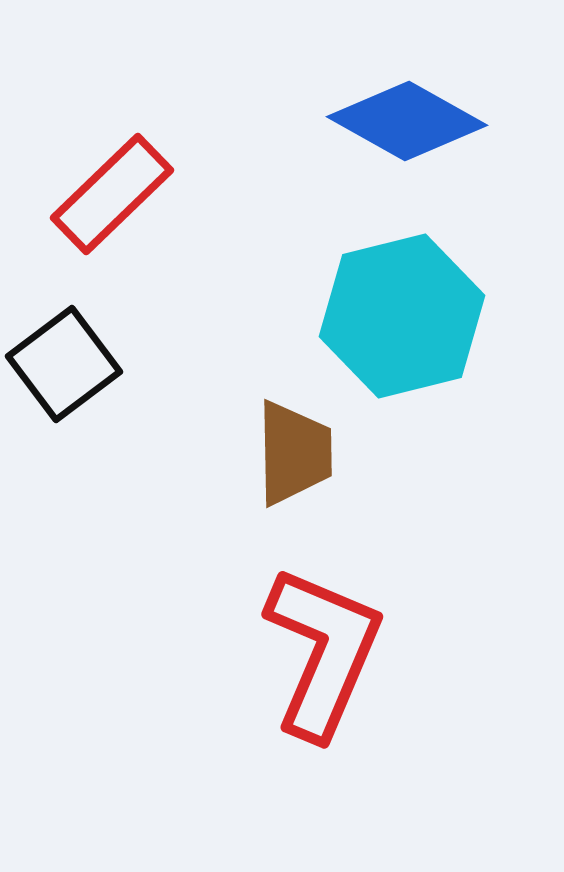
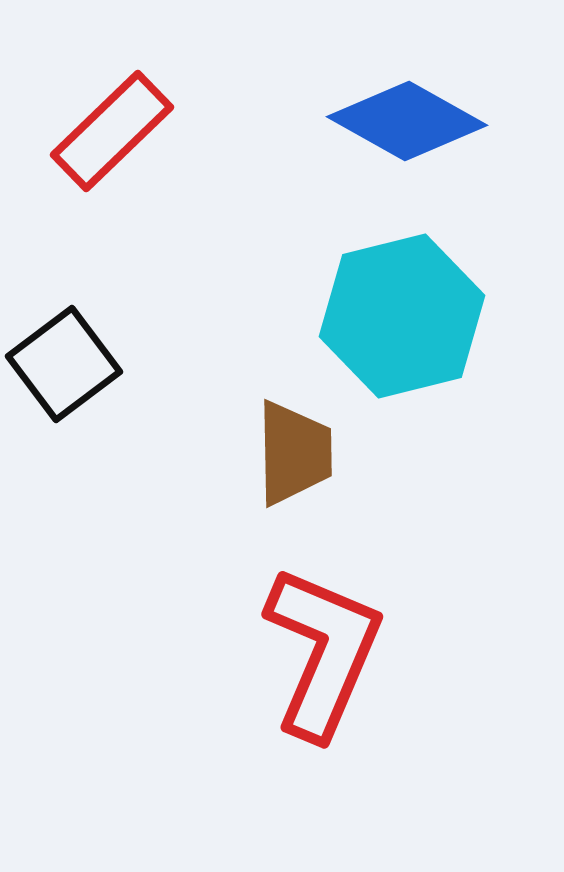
red rectangle: moved 63 px up
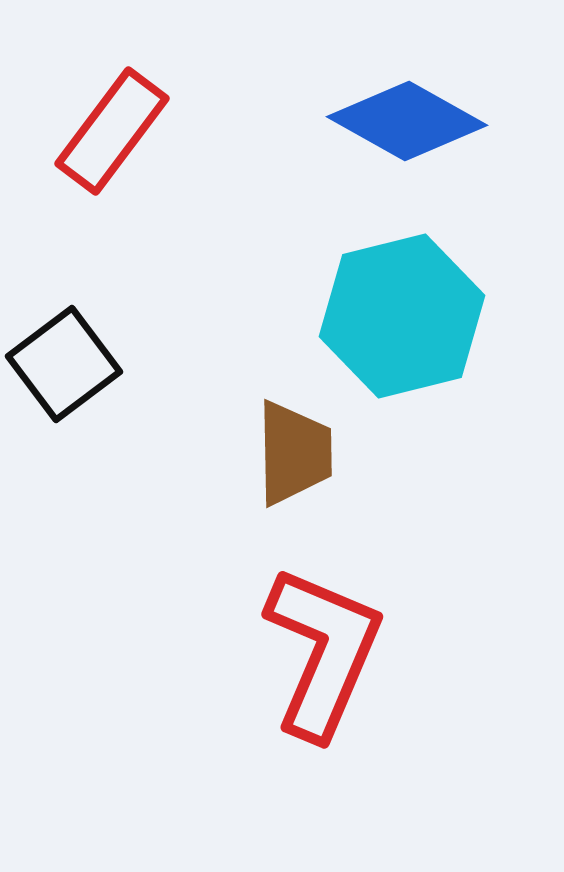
red rectangle: rotated 9 degrees counterclockwise
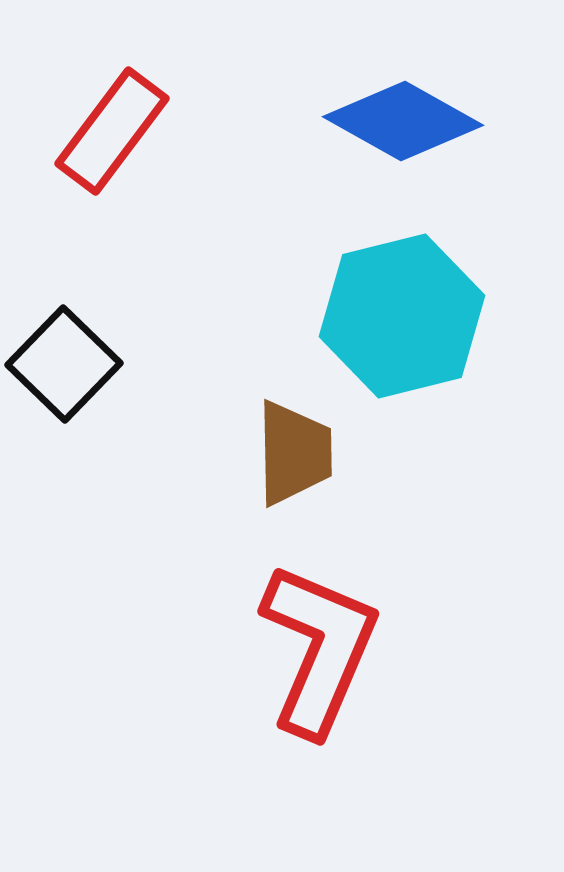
blue diamond: moved 4 px left
black square: rotated 9 degrees counterclockwise
red L-shape: moved 4 px left, 3 px up
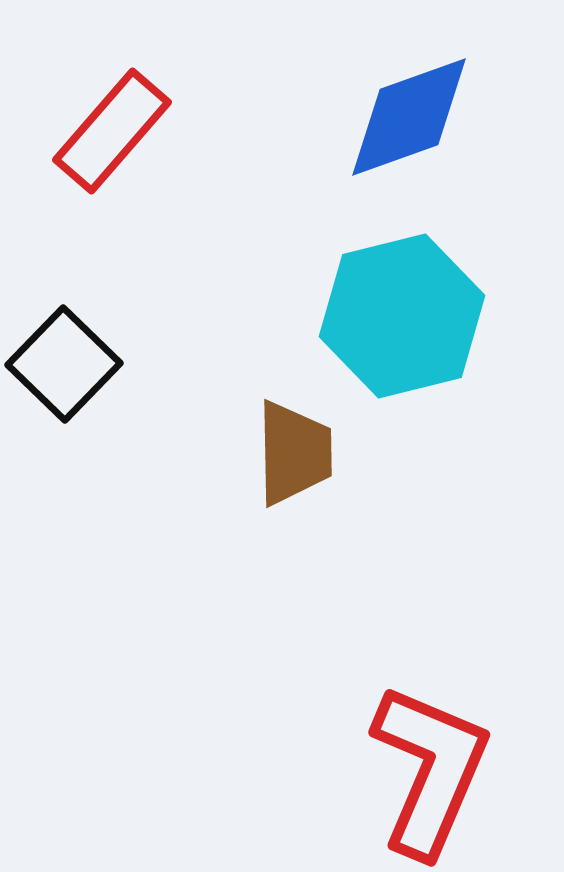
blue diamond: moved 6 px right, 4 px up; rotated 49 degrees counterclockwise
red rectangle: rotated 4 degrees clockwise
red L-shape: moved 111 px right, 121 px down
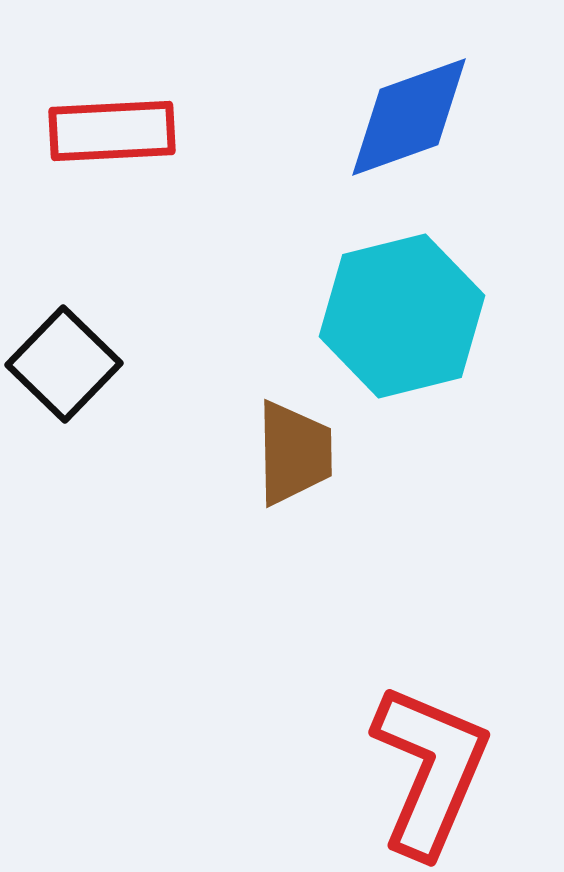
red rectangle: rotated 46 degrees clockwise
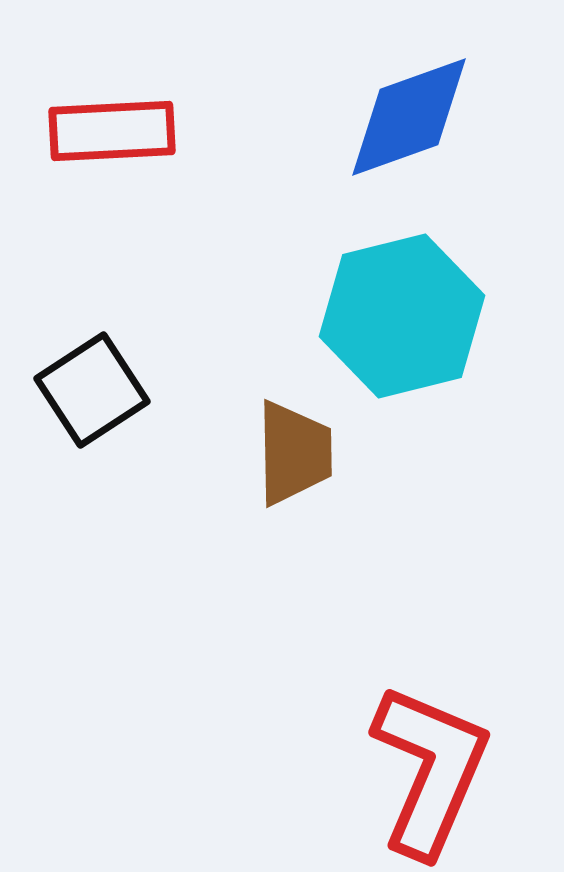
black square: moved 28 px right, 26 px down; rotated 13 degrees clockwise
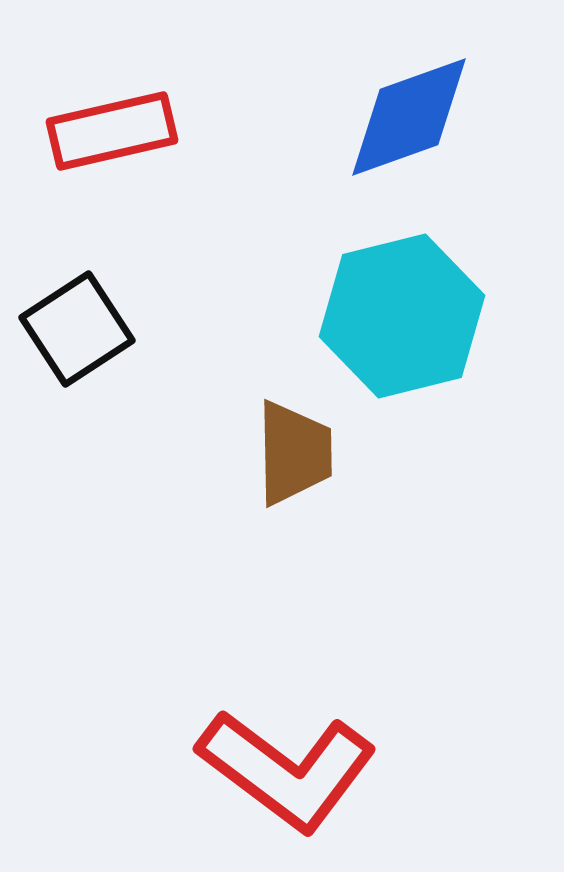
red rectangle: rotated 10 degrees counterclockwise
black square: moved 15 px left, 61 px up
red L-shape: moved 143 px left; rotated 104 degrees clockwise
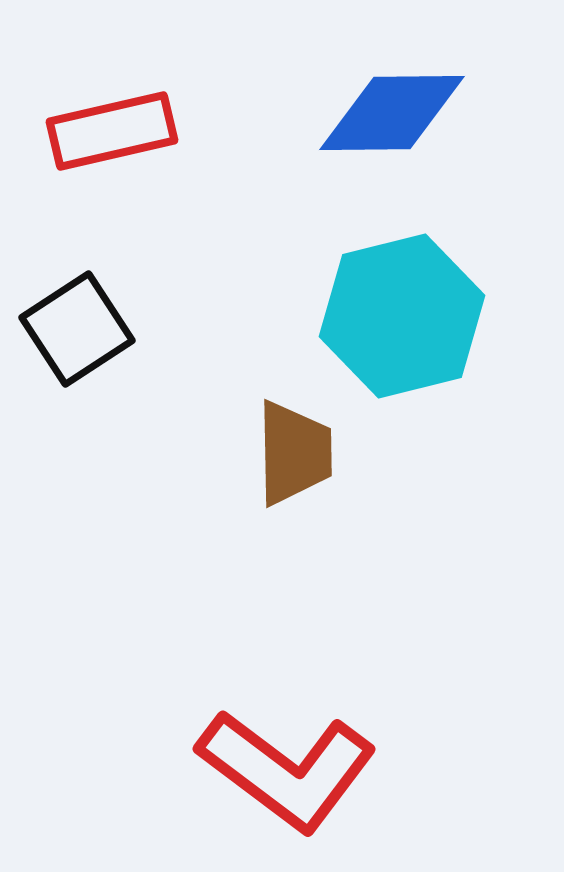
blue diamond: moved 17 px left, 4 px up; rotated 19 degrees clockwise
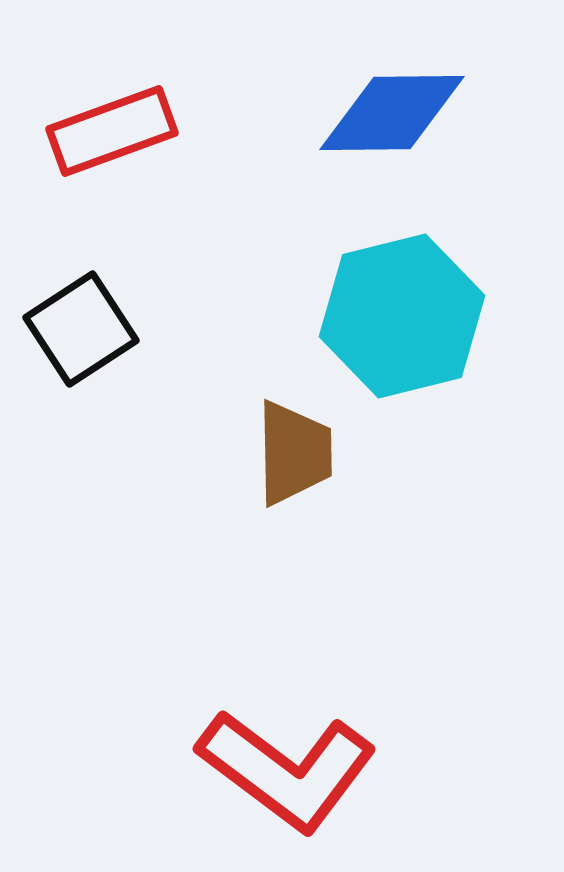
red rectangle: rotated 7 degrees counterclockwise
black square: moved 4 px right
